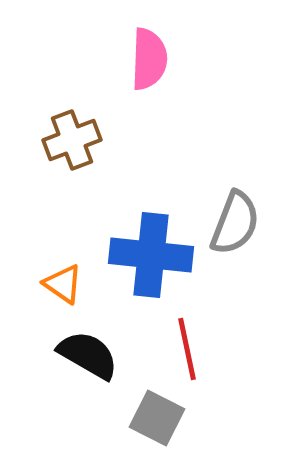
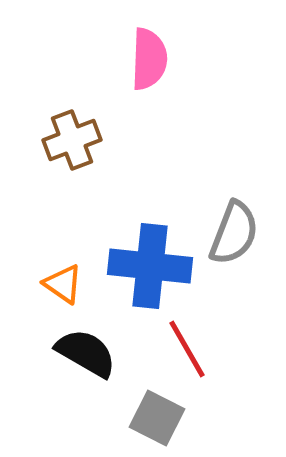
gray semicircle: moved 1 px left, 10 px down
blue cross: moved 1 px left, 11 px down
red line: rotated 18 degrees counterclockwise
black semicircle: moved 2 px left, 2 px up
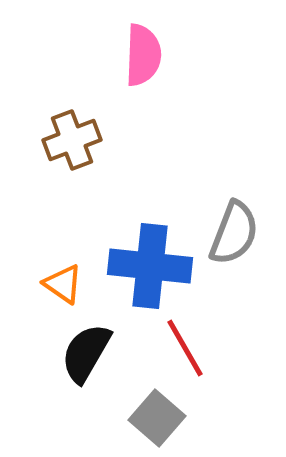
pink semicircle: moved 6 px left, 4 px up
red line: moved 2 px left, 1 px up
black semicircle: rotated 90 degrees counterclockwise
gray square: rotated 14 degrees clockwise
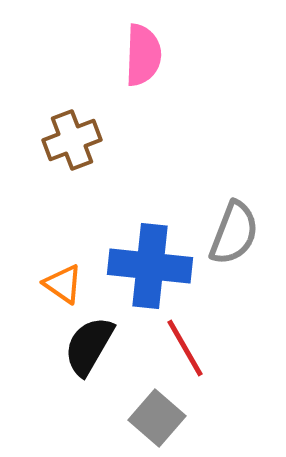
black semicircle: moved 3 px right, 7 px up
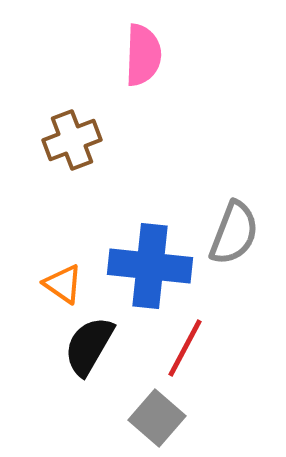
red line: rotated 58 degrees clockwise
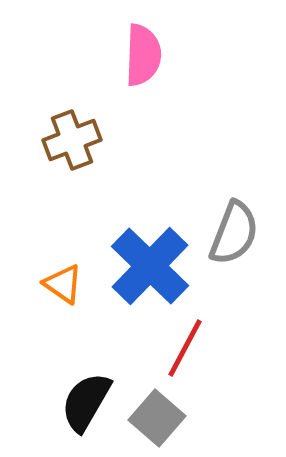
blue cross: rotated 38 degrees clockwise
black semicircle: moved 3 px left, 56 px down
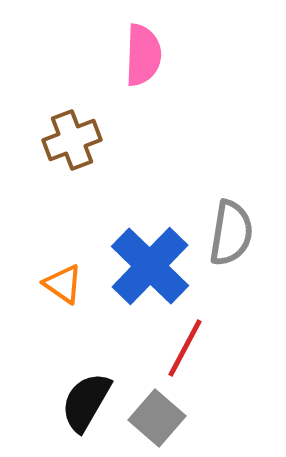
gray semicircle: moved 3 px left; rotated 12 degrees counterclockwise
